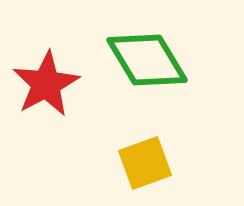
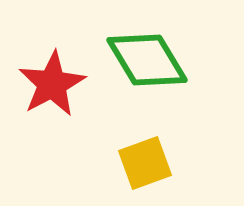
red star: moved 6 px right
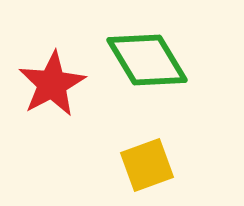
yellow square: moved 2 px right, 2 px down
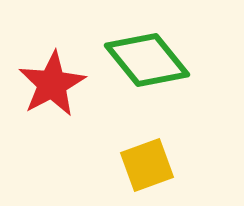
green diamond: rotated 8 degrees counterclockwise
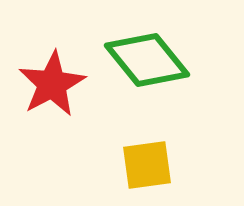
yellow square: rotated 12 degrees clockwise
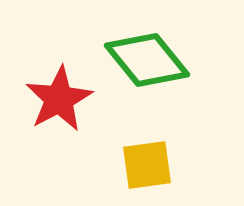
red star: moved 7 px right, 15 px down
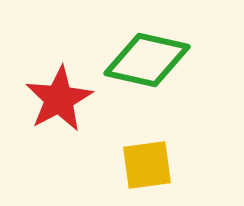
green diamond: rotated 38 degrees counterclockwise
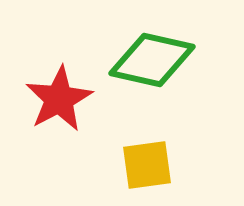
green diamond: moved 5 px right
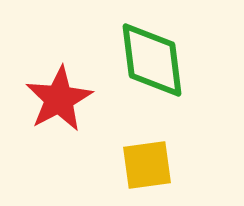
green diamond: rotated 70 degrees clockwise
